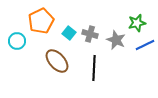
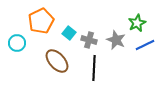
green star: rotated 12 degrees counterclockwise
gray cross: moved 1 px left, 6 px down
cyan circle: moved 2 px down
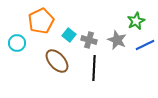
green star: moved 1 px left, 2 px up
cyan square: moved 2 px down
gray star: moved 1 px right
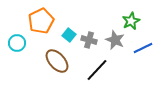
green star: moved 5 px left
gray star: moved 2 px left
blue line: moved 2 px left, 3 px down
black line: moved 3 px right, 2 px down; rotated 40 degrees clockwise
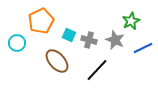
cyan square: rotated 16 degrees counterclockwise
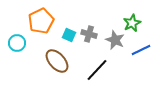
green star: moved 1 px right, 2 px down
gray cross: moved 6 px up
blue line: moved 2 px left, 2 px down
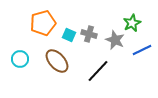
orange pentagon: moved 2 px right, 2 px down; rotated 10 degrees clockwise
cyan circle: moved 3 px right, 16 px down
blue line: moved 1 px right
black line: moved 1 px right, 1 px down
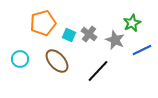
gray cross: rotated 21 degrees clockwise
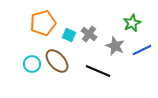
gray star: moved 6 px down
cyan circle: moved 12 px right, 5 px down
black line: rotated 70 degrees clockwise
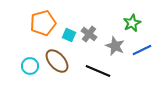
cyan circle: moved 2 px left, 2 px down
